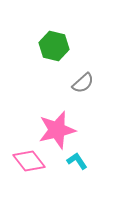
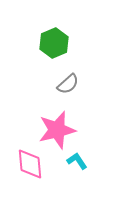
green hexagon: moved 3 px up; rotated 24 degrees clockwise
gray semicircle: moved 15 px left, 1 px down
pink diamond: moved 1 px right, 3 px down; rotated 32 degrees clockwise
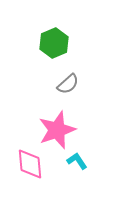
pink star: rotated 6 degrees counterclockwise
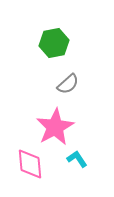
green hexagon: rotated 12 degrees clockwise
pink star: moved 2 px left, 3 px up; rotated 9 degrees counterclockwise
cyan L-shape: moved 2 px up
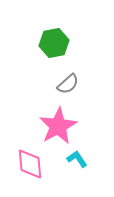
pink star: moved 3 px right, 1 px up
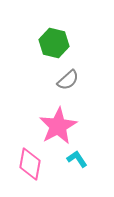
green hexagon: rotated 24 degrees clockwise
gray semicircle: moved 4 px up
pink diamond: rotated 16 degrees clockwise
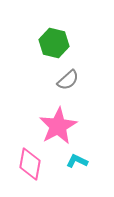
cyan L-shape: moved 2 px down; rotated 30 degrees counterclockwise
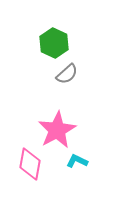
green hexagon: rotated 12 degrees clockwise
gray semicircle: moved 1 px left, 6 px up
pink star: moved 1 px left, 4 px down
